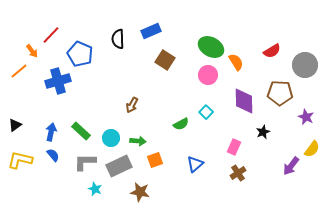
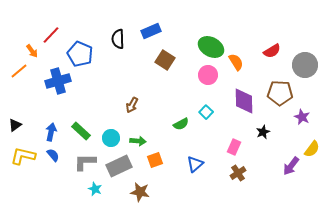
purple star: moved 4 px left
yellow L-shape: moved 3 px right, 4 px up
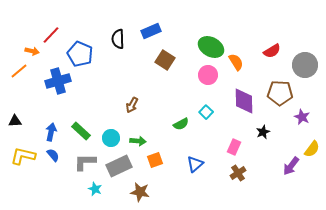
orange arrow: rotated 40 degrees counterclockwise
black triangle: moved 4 px up; rotated 32 degrees clockwise
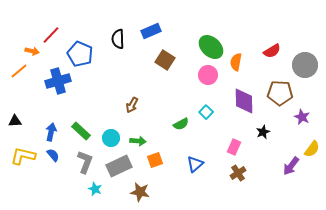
green ellipse: rotated 15 degrees clockwise
orange semicircle: rotated 138 degrees counterclockwise
gray L-shape: rotated 110 degrees clockwise
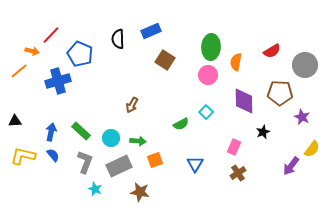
green ellipse: rotated 50 degrees clockwise
blue triangle: rotated 18 degrees counterclockwise
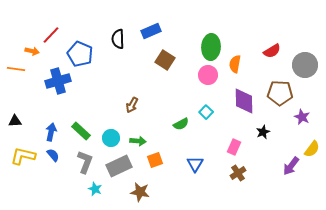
orange semicircle: moved 1 px left, 2 px down
orange line: moved 3 px left, 2 px up; rotated 48 degrees clockwise
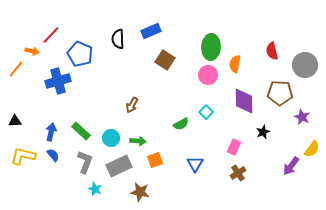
red semicircle: rotated 108 degrees clockwise
orange line: rotated 60 degrees counterclockwise
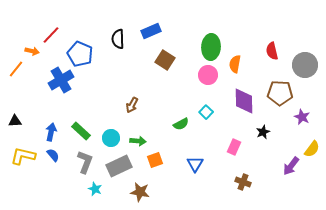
blue cross: moved 3 px right, 1 px up; rotated 15 degrees counterclockwise
brown cross: moved 5 px right, 9 px down; rotated 35 degrees counterclockwise
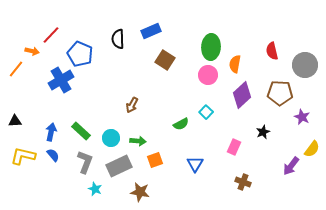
purple diamond: moved 2 px left, 6 px up; rotated 48 degrees clockwise
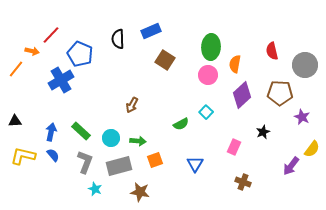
gray rectangle: rotated 10 degrees clockwise
